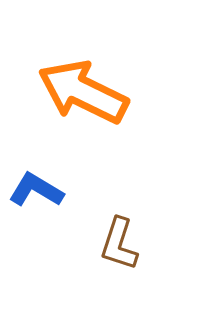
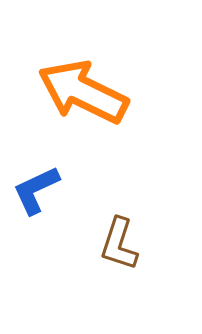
blue L-shape: rotated 56 degrees counterclockwise
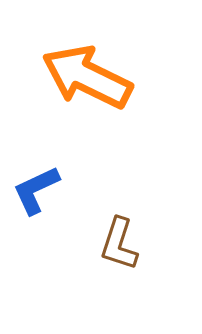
orange arrow: moved 4 px right, 15 px up
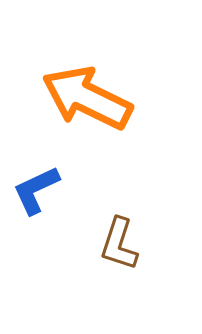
orange arrow: moved 21 px down
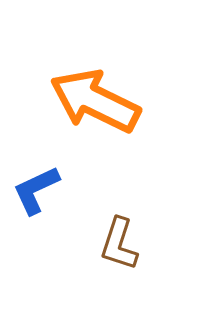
orange arrow: moved 8 px right, 3 px down
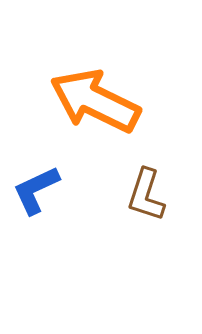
brown L-shape: moved 27 px right, 49 px up
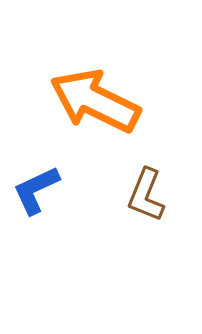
brown L-shape: rotated 4 degrees clockwise
